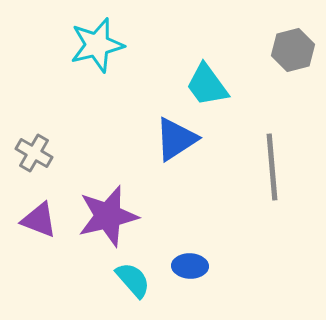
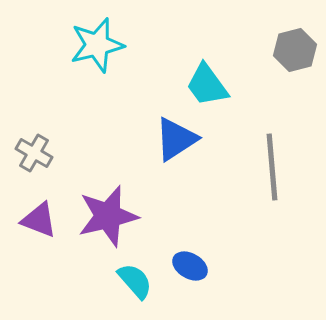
gray hexagon: moved 2 px right
blue ellipse: rotated 28 degrees clockwise
cyan semicircle: moved 2 px right, 1 px down
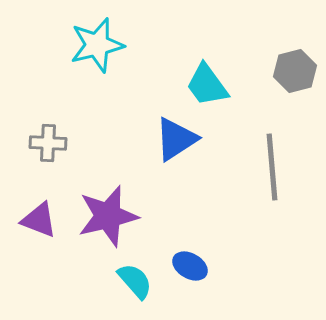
gray hexagon: moved 21 px down
gray cross: moved 14 px right, 10 px up; rotated 27 degrees counterclockwise
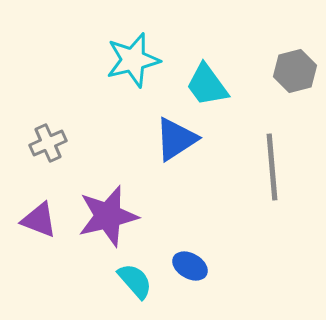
cyan star: moved 36 px right, 15 px down
gray cross: rotated 27 degrees counterclockwise
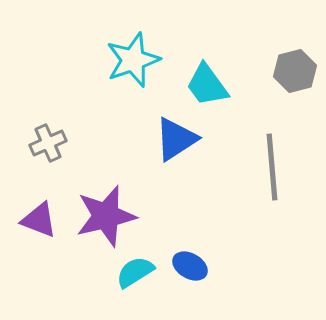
cyan star: rotated 6 degrees counterclockwise
purple star: moved 2 px left
cyan semicircle: moved 9 px up; rotated 81 degrees counterclockwise
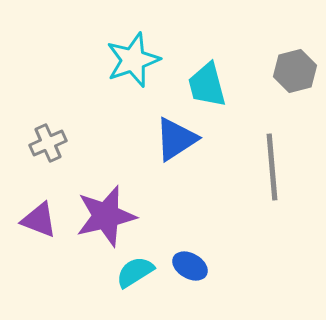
cyan trapezoid: rotated 21 degrees clockwise
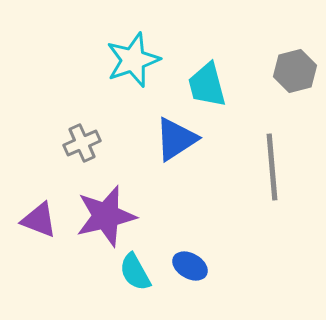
gray cross: moved 34 px right
cyan semicircle: rotated 87 degrees counterclockwise
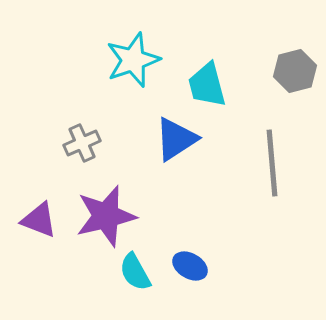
gray line: moved 4 px up
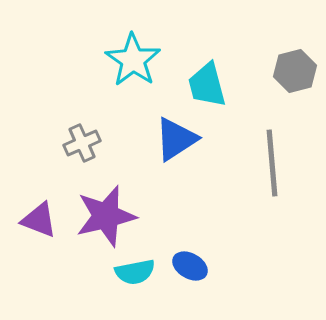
cyan star: rotated 18 degrees counterclockwise
cyan semicircle: rotated 72 degrees counterclockwise
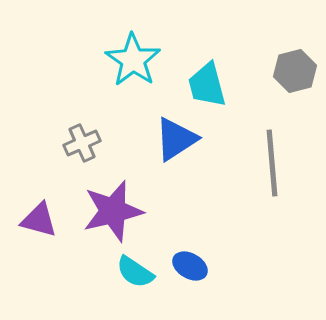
purple star: moved 7 px right, 5 px up
purple triangle: rotated 6 degrees counterclockwise
cyan semicircle: rotated 45 degrees clockwise
